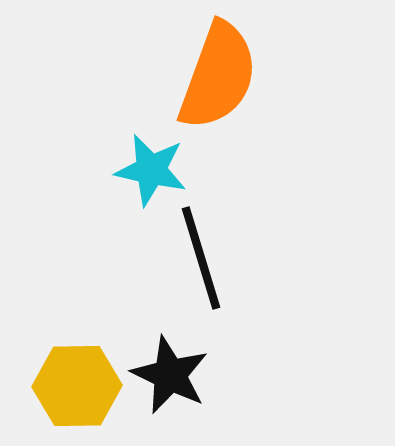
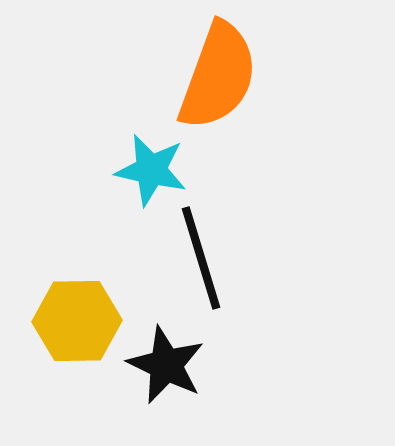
black star: moved 4 px left, 10 px up
yellow hexagon: moved 65 px up
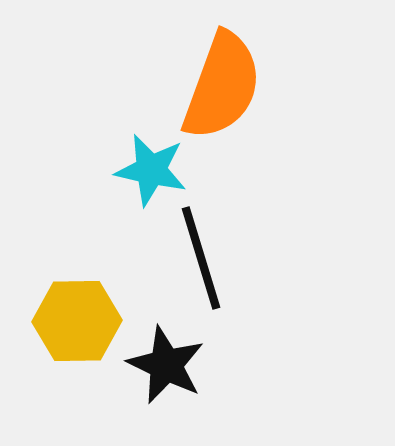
orange semicircle: moved 4 px right, 10 px down
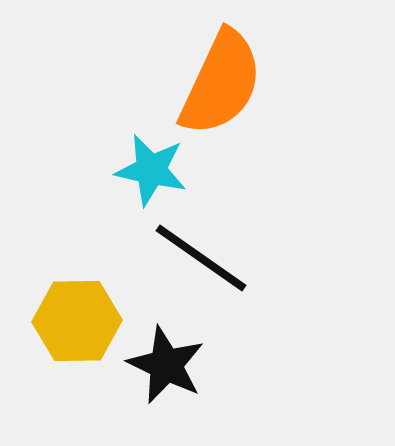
orange semicircle: moved 1 px left, 3 px up; rotated 5 degrees clockwise
black line: rotated 38 degrees counterclockwise
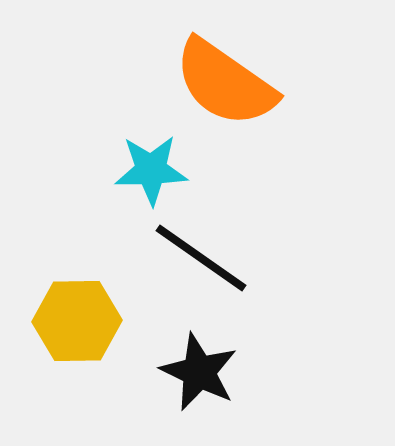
orange semicircle: moved 4 px right; rotated 100 degrees clockwise
cyan star: rotated 14 degrees counterclockwise
black star: moved 33 px right, 7 px down
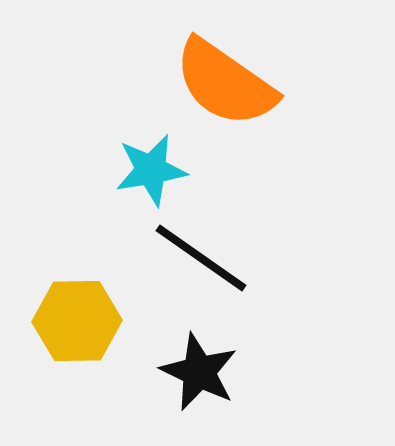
cyan star: rotated 8 degrees counterclockwise
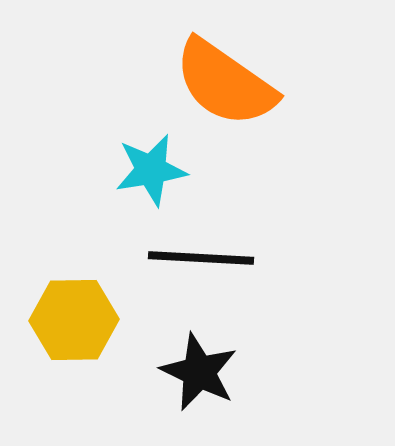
black line: rotated 32 degrees counterclockwise
yellow hexagon: moved 3 px left, 1 px up
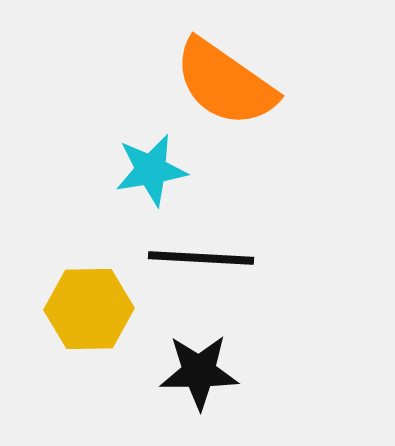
yellow hexagon: moved 15 px right, 11 px up
black star: rotated 26 degrees counterclockwise
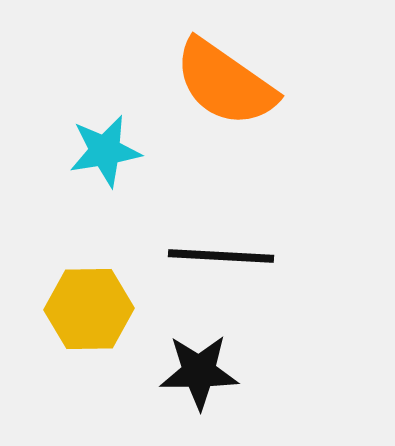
cyan star: moved 46 px left, 19 px up
black line: moved 20 px right, 2 px up
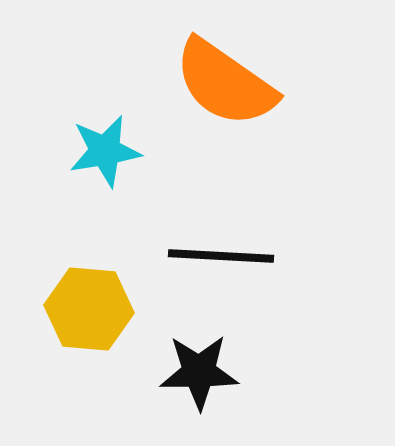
yellow hexagon: rotated 6 degrees clockwise
